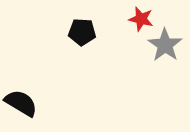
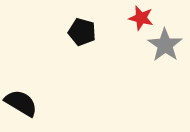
red star: moved 1 px up
black pentagon: rotated 12 degrees clockwise
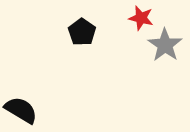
black pentagon: rotated 20 degrees clockwise
black semicircle: moved 7 px down
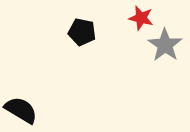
black pentagon: rotated 24 degrees counterclockwise
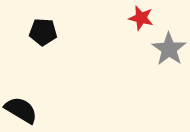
black pentagon: moved 39 px left; rotated 8 degrees counterclockwise
gray star: moved 4 px right, 4 px down
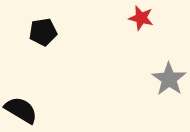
black pentagon: rotated 12 degrees counterclockwise
gray star: moved 30 px down
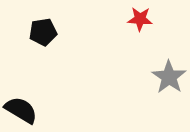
red star: moved 1 px left, 1 px down; rotated 10 degrees counterclockwise
gray star: moved 2 px up
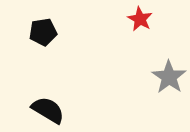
red star: rotated 25 degrees clockwise
black semicircle: moved 27 px right
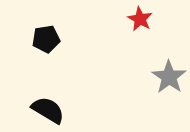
black pentagon: moved 3 px right, 7 px down
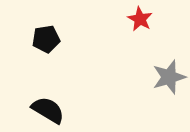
gray star: rotated 20 degrees clockwise
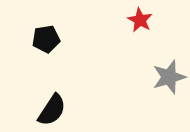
red star: moved 1 px down
black semicircle: moved 4 px right; rotated 92 degrees clockwise
